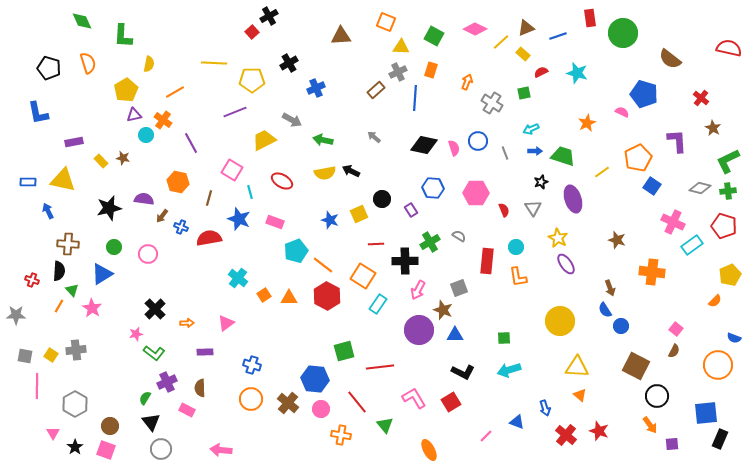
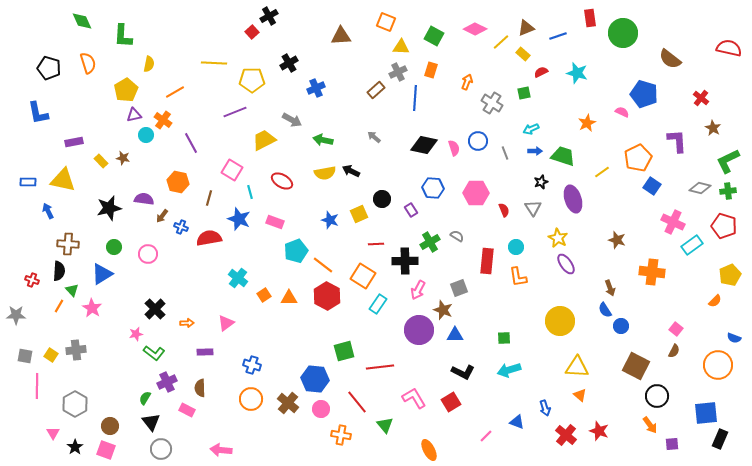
gray semicircle at (459, 236): moved 2 px left
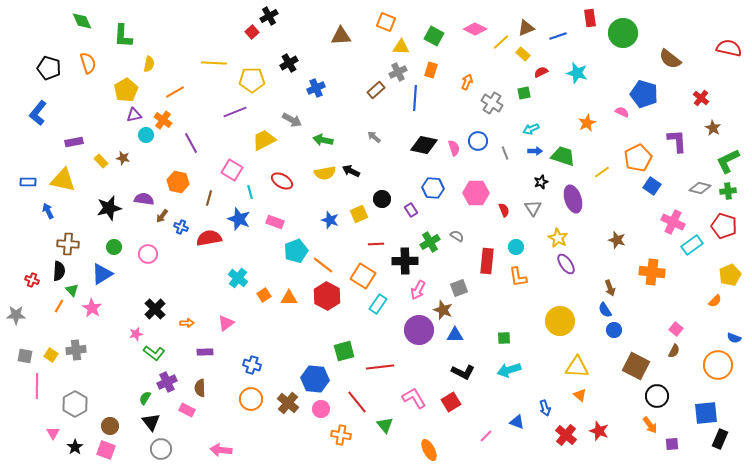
blue L-shape at (38, 113): rotated 50 degrees clockwise
blue circle at (621, 326): moved 7 px left, 4 px down
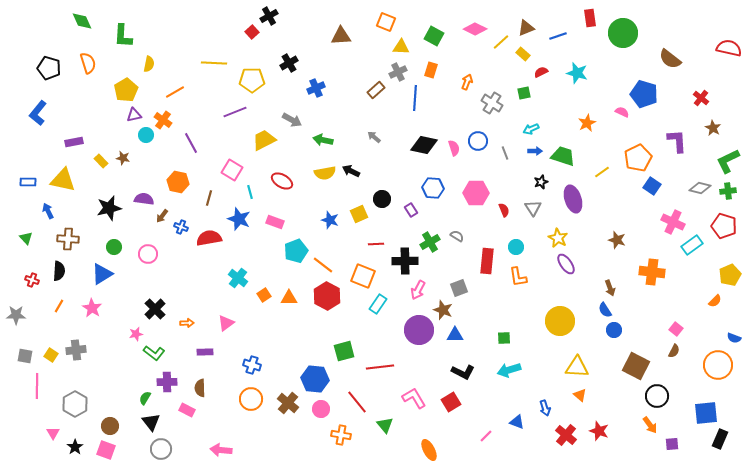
brown cross at (68, 244): moved 5 px up
orange square at (363, 276): rotated 10 degrees counterclockwise
green triangle at (72, 290): moved 46 px left, 52 px up
purple cross at (167, 382): rotated 24 degrees clockwise
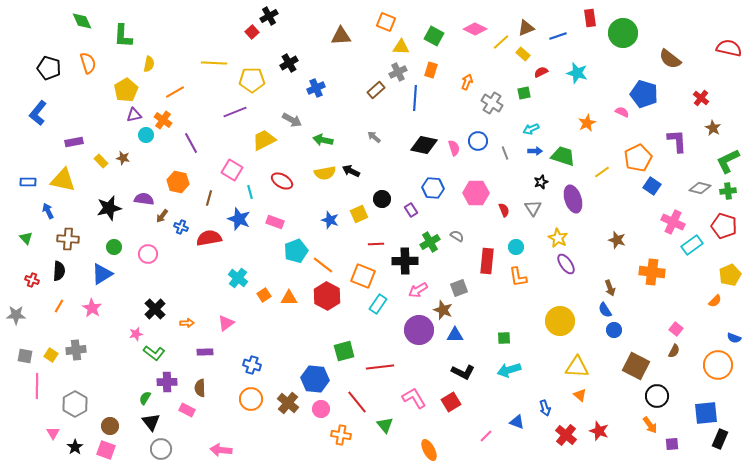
pink arrow at (418, 290): rotated 30 degrees clockwise
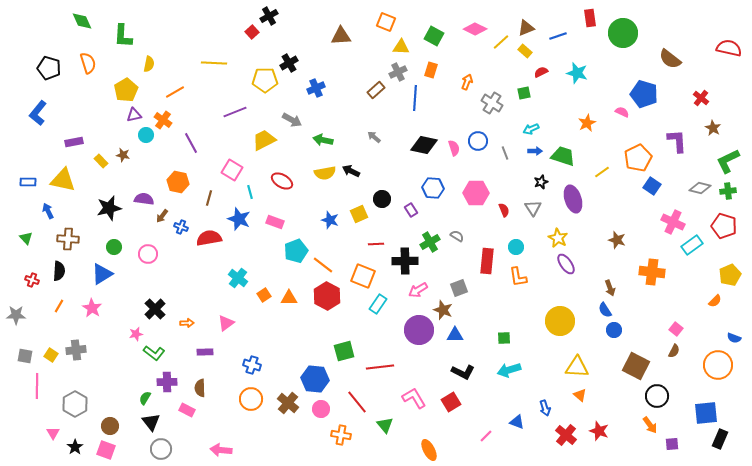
yellow rectangle at (523, 54): moved 2 px right, 3 px up
yellow pentagon at (252, 80): moved 13 px right
brown star at (123, 158): moved 3 px up
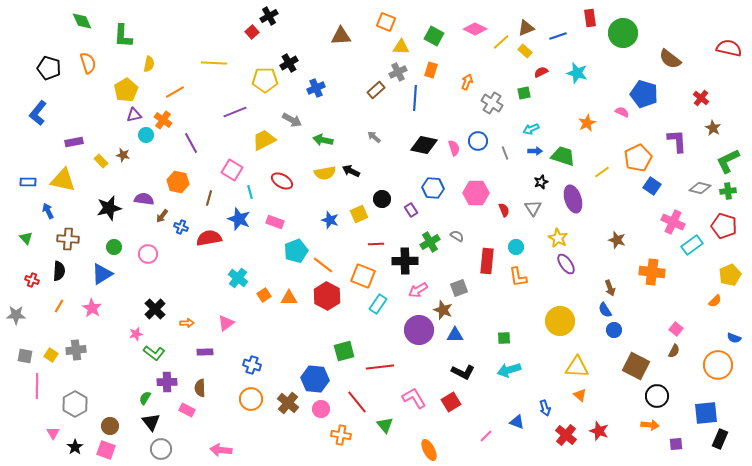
orange arrow at (650, 425): rotated 48 degrees counterclockwise
purple square at (672, 444): moved 4 px right
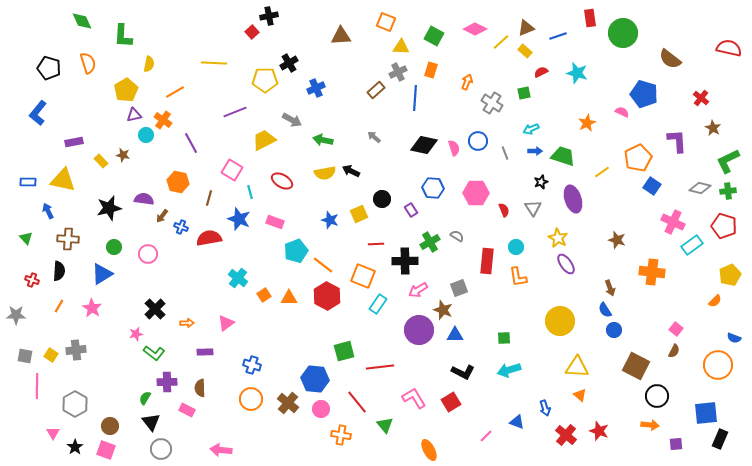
black cross at (269, 16): rotated 18 degrees clockwise
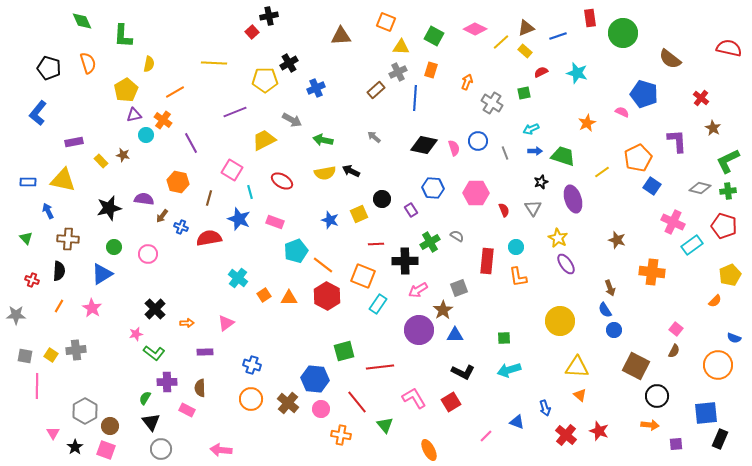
brown star at (443, 310): rotated 18 degrees clockwise
gray hexagon at (75, 404): moved 10 px right, 7 px down
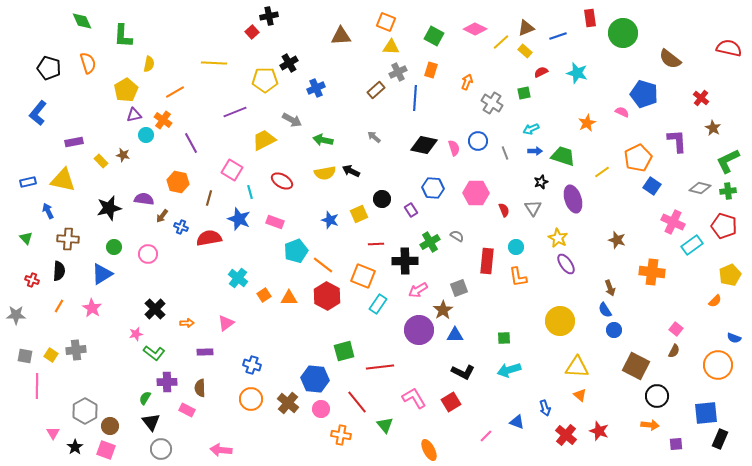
yellow triangle at (401, 47): moved 10 px left
blue rectangle at (28, 182): rotated 14 degrees counterclockwise
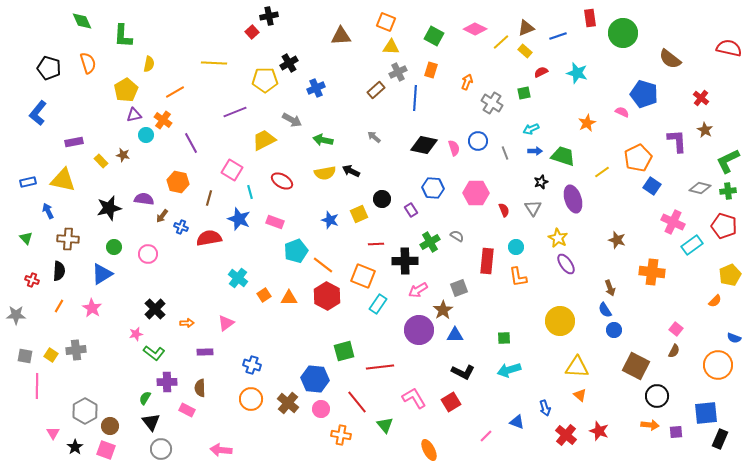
brown star at (713, 128): moved 8 px left, 2 px down
purple square at (676, 444): moved 12 px up
